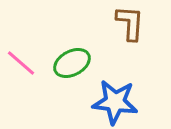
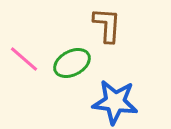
brown L-shape: moved 23 px left, 2 px down
pink line: moved 3 px right, 4 px up
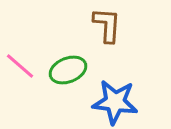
pink line: moved 4 px left, 7 px down
green ellipse: moved 4 px left, 7 px down; rotated 6 degrees clockwise
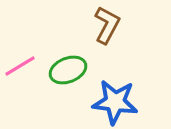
brown L-shape: rotated 24 degrees clockwise
pink line: rotated 72 degrees counterclockwise
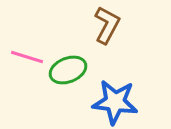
pink line: moved 7 px right, 9 px up; rotated 48 degrees clockwise
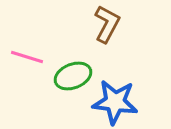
brown L-shape: moved 1 px up
green ellipse: moved 5 px right, 6 px down
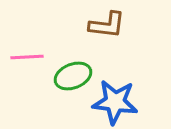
brown L-shape: moved 1 px down; rotated 69 degrees clockwise
pink line: rotated 20 degrees counterclockwise
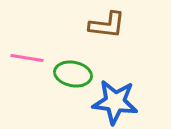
pink line: moved 1 px down; rotated 12 degrees clockwise
green ellipse: moved 2 px up; rotated 33 degrees clockwise
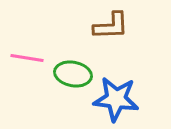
brown L-shape: moved 4 px right, 1 px down; rotated 9 degrees counterclockwise
blue star: moved 1 px right, 3 px up
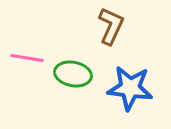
brown L-shape: rotated 63 degrees counterclockwise
blue star: moved 14 px right, 11 px up
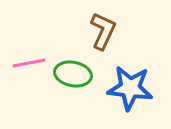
brown L-shape: moved 8 px left, 5 px down
pink line: moved 2 px right, 5 px down; rotated 20 degrees counterclockwise
